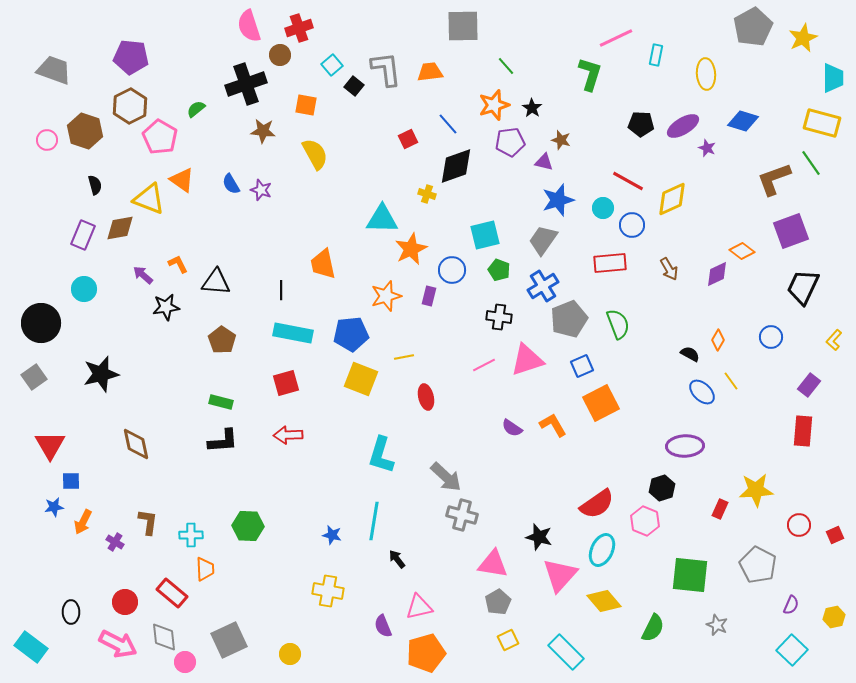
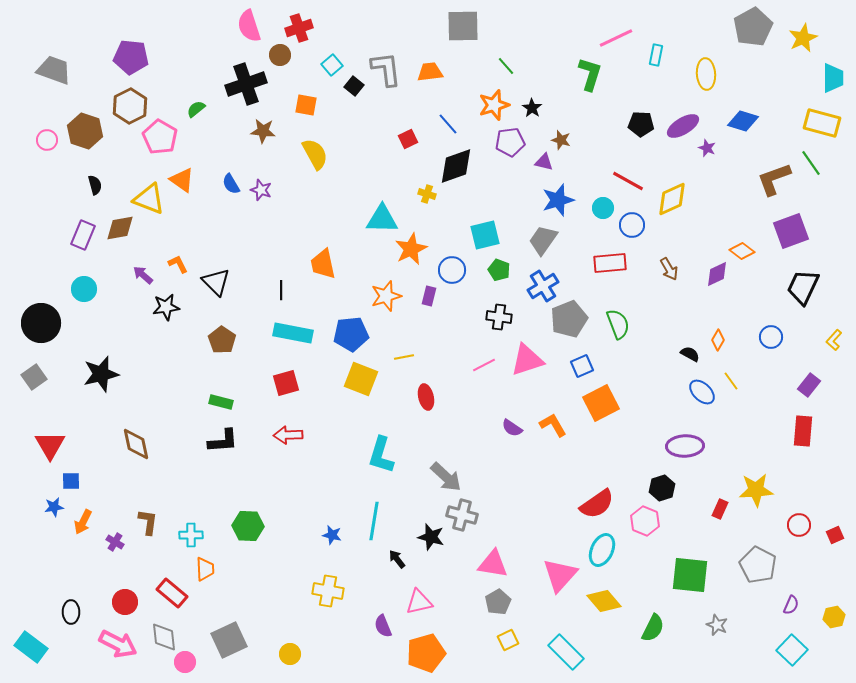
black triangle at (216, 282): rotated 40 degrees clockwise
black star at (539, 537): moved 108 px left
pink triangle at (419, 607): moved 5 px up
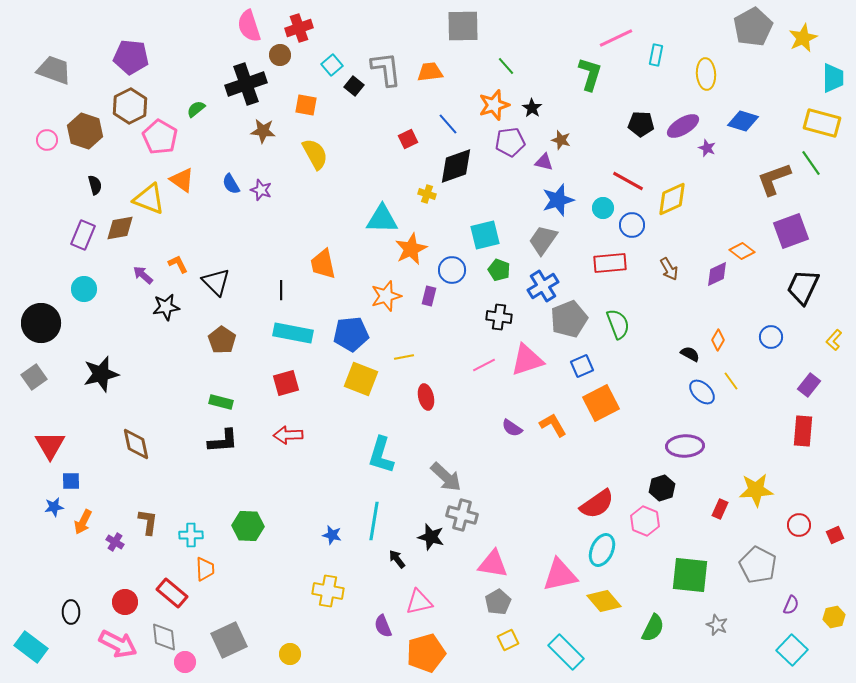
pink triangle at (560, 575): rotated 36 degrees clockwise
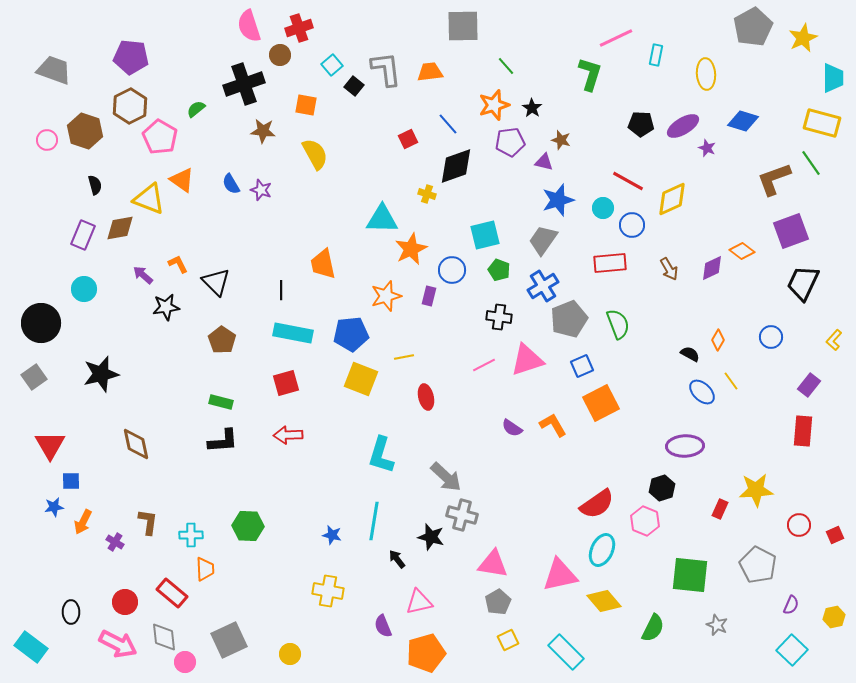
black cross at (246, 84): moved 2 px left
purple diamond at (717, 274): moved 5 px left, 6 px up
black trapezoid at (803, 287): moved 4 px up
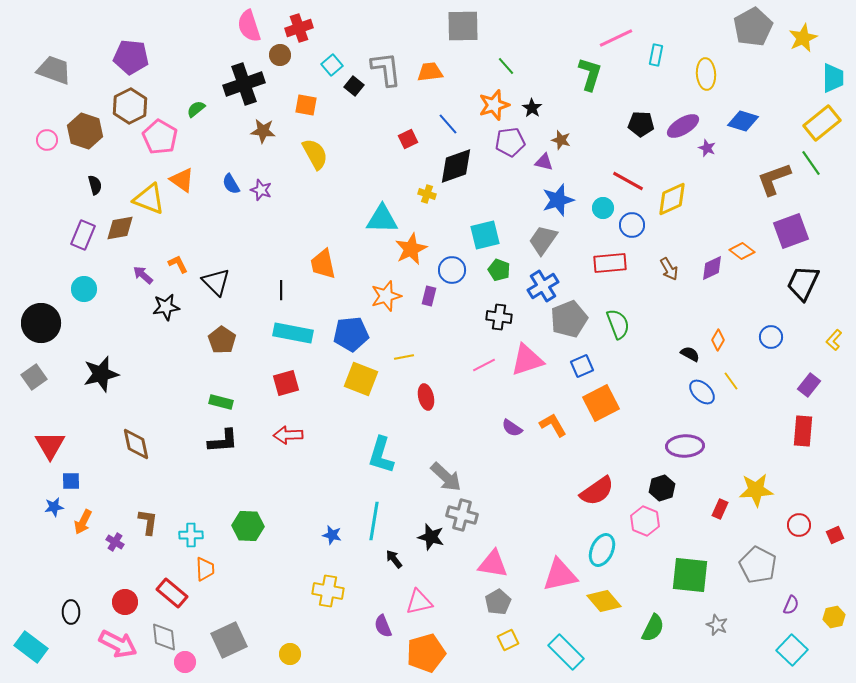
yellow rectangle at (822, 123): rotated 54 degrees counterclockwise
red semicircle at (597, 504): moved 13 px up
black arrow at (397, 559): moved 3 px left
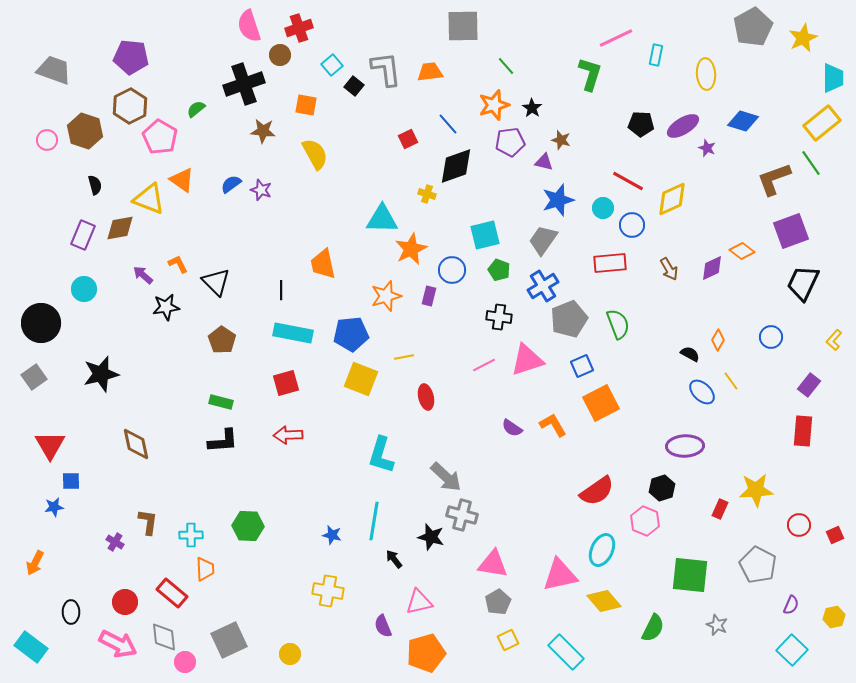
blue semicircle at (231, 184): rotated 85 degrees clockwise
orange arrow at (83, 522): moved 48 px left, 41 px down
